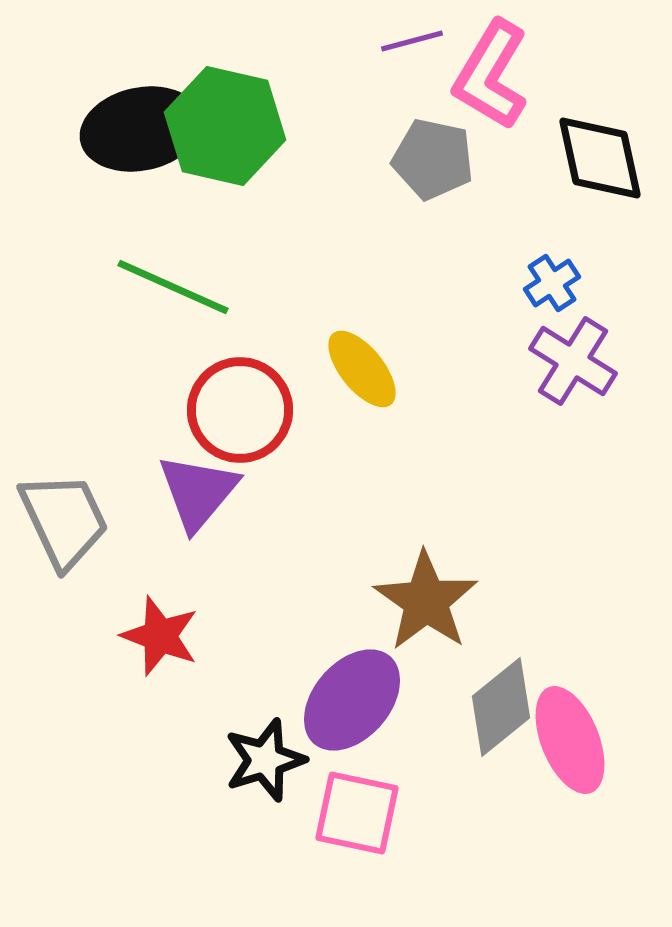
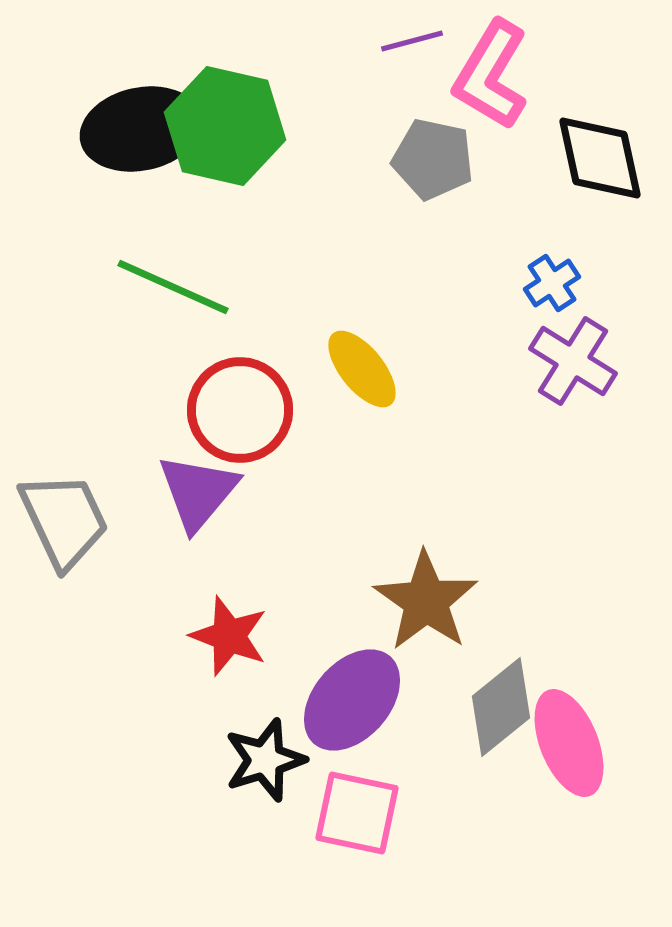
red star: moved 69 px right
pink ellipse: moved 1 px left, 3 px down
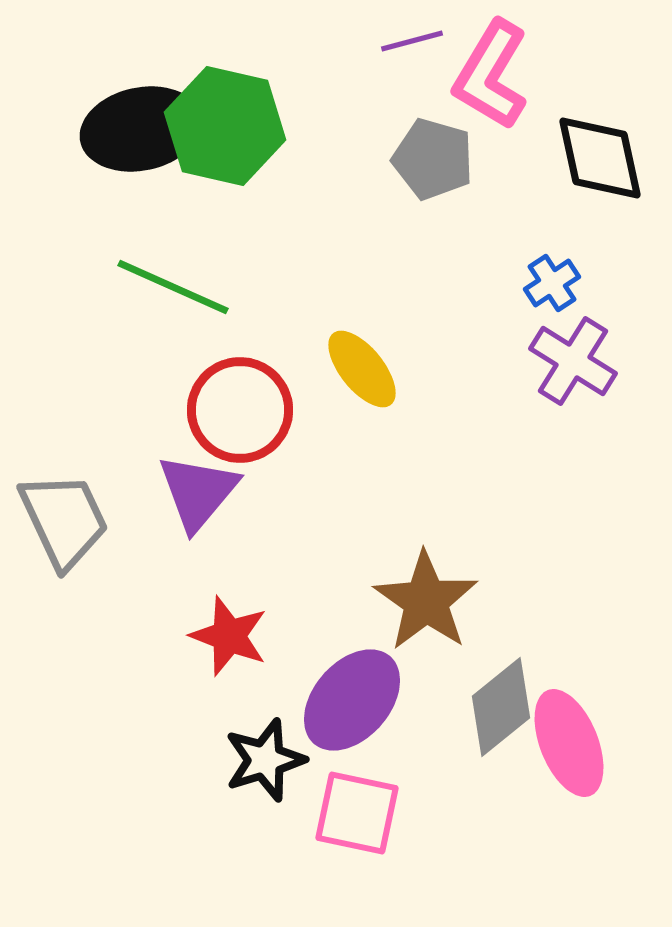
gray pentagon: rotated 4 degrees clockwise
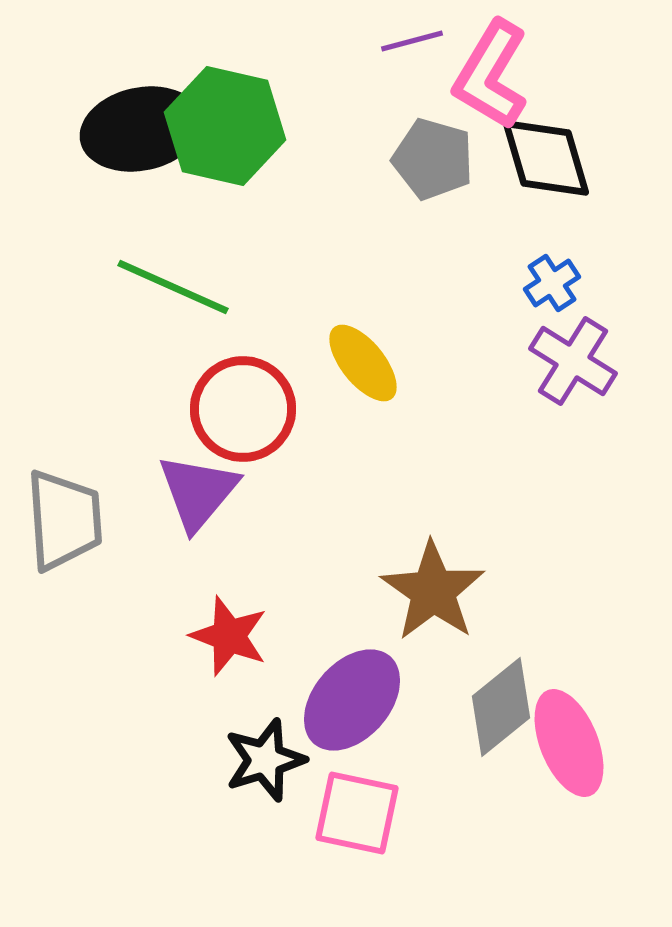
black diamond: moved 54 px left; rotated 4 degrees counterclockwise
yellow ellipse: moved 1 px right, 6 px up
red circle: moved 3 px right, 1 px up
gray trapezoid: rotated 21 degrees clockwise
brown star: moved 7 px right, 10 px up
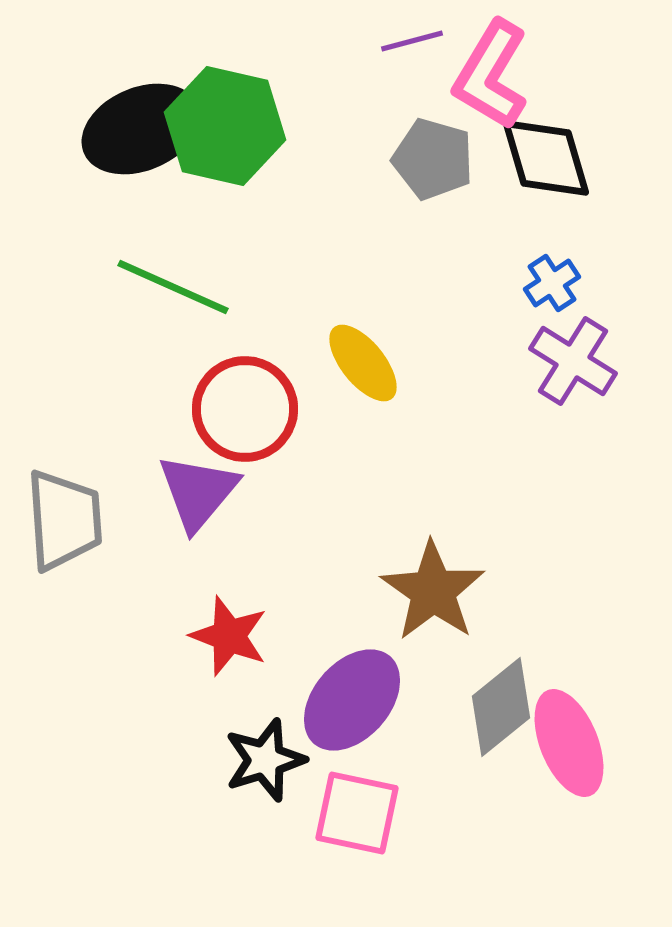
black ellipse: rotated 11 degrees counterclockwise
red circle: moved 2 px right
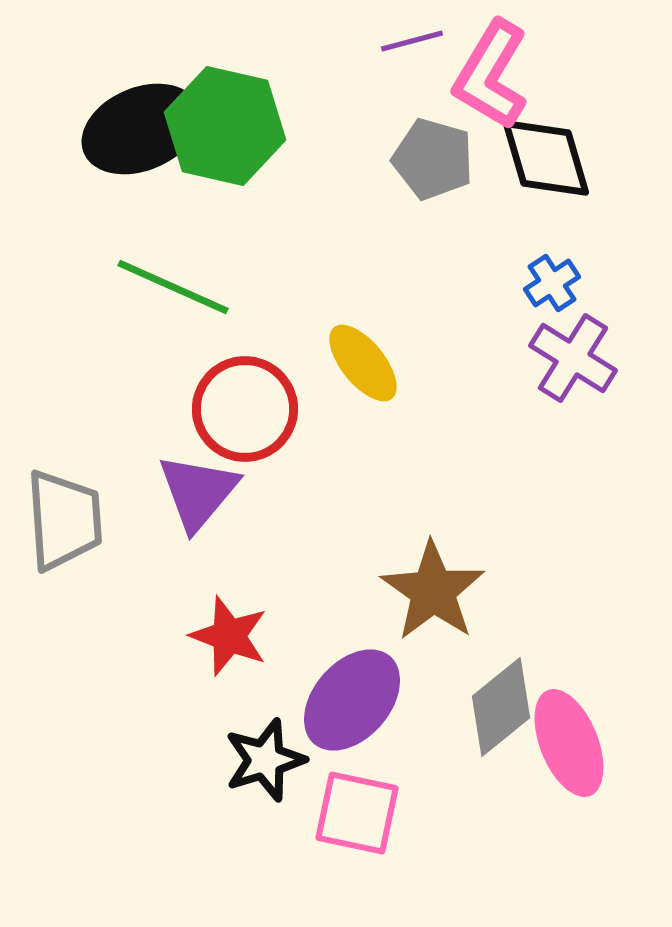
purple cross: moved 3 px up
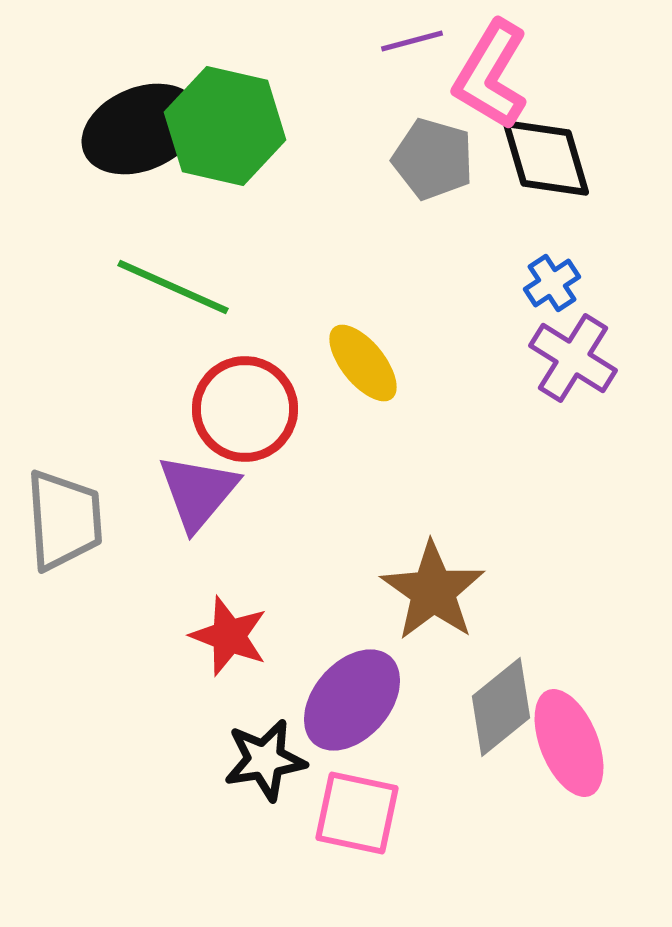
black star: rotated 8 degrees clockwise
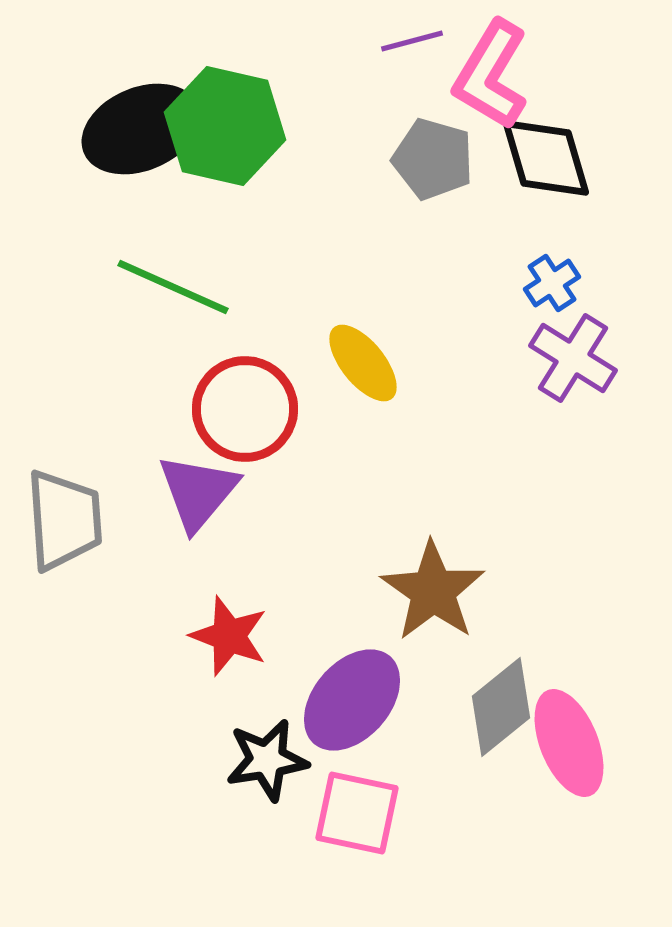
black star: moved 2 px right
